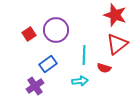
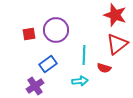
red square: rotated 24 degrees clockwise
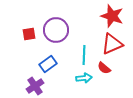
red star: moved 3 px left, 1 px down
red triangle: moved 5 px left; rotated 15 degrees clockwise
red semicircle: rotated 24 degrees clockwise
cyan arrow: moved 4 px right, 3 px up
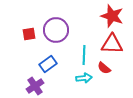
red triangle: rotated 25 degrees clockwise
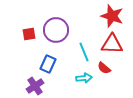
cyan line: moved 3 px up; rotated 24 degrees counterclockwise
blue rectangle: rotated 30 degrees counterclockwise
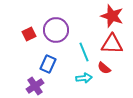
red square: rotated 16 degrees counterclockwise
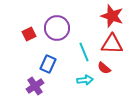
purple circle: moved 1 px right, 2 px up
cyan arrow: moved 1 px right, 2 px down
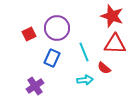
red triangle: moved 3 px right
blue rectangle: moved 4 px right, 6 px up
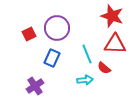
cyan line: moved 3 px right, 2 px down
